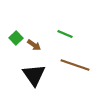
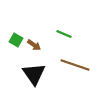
green line: moved 1 px left
green square: moved 2 px down; rotated 16 degrees counterclockwise
black triangle: moved 1 px up
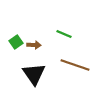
green square: moved 2 px down; rotated 24 degrees clockwise
brown arrow: rotated 32 degrees counterclockwise
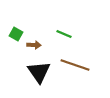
green square: moved 8 px up; rotated 24 degrees counterclockwise
black triangle: moved 5 px right, 2 px up
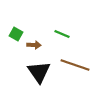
green line: moved 2 px left
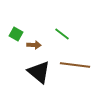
green line: rotated 14 degrees clockwise
brown line: rotated 12 degrees counterclockwise
black triangle: rotated 15 degrees counterclockwise
